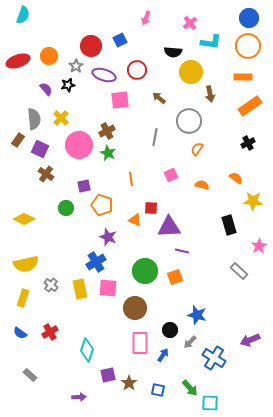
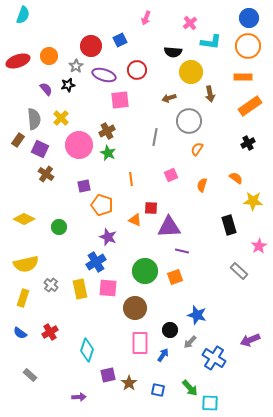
brown arrow at (159, 98): moved 10 px right; rotated 56 degrees counterclockwise
orange semicircle at (202, 185): rotated 88 degrees counterclockwise
green circle at (66, 208): moved 7 px left, 19 px down
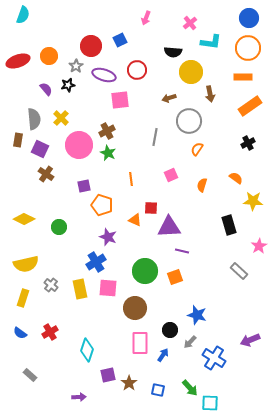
orange circle at (248, 46): moved 2 px down
brown rectangle at (18, 140): rotated 24 degrees counterclockwise
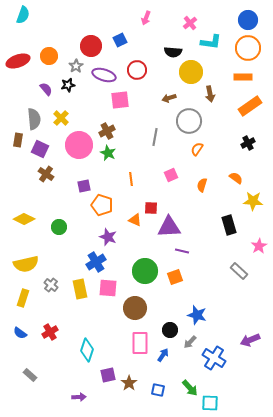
blue circle at (249, 18): moved 1 px left, 2 px down
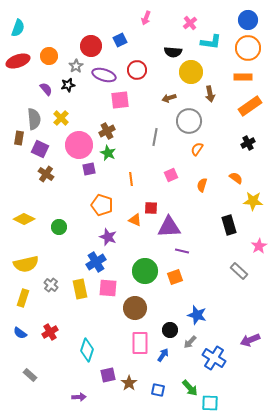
cyan semicircle at (23, 15): moved 5 px left, 13 px down
brown rectangle at (18, 140): moved 1 px right, 2 px up
purple square at (84, 186): moved 5 px right, 17 px up
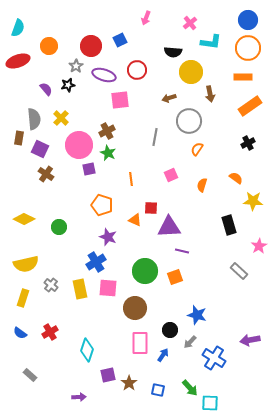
orange circle at (49, 56): moved 10 px up
purple arrow at (250, 340): rotated 12 degrees clockwise
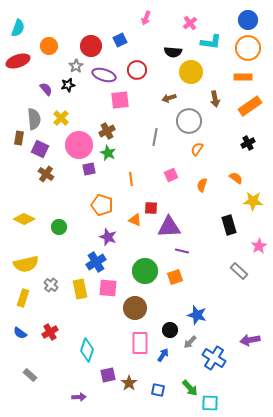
brown arrow at (210, 94): moved 5 px right, 5 px down
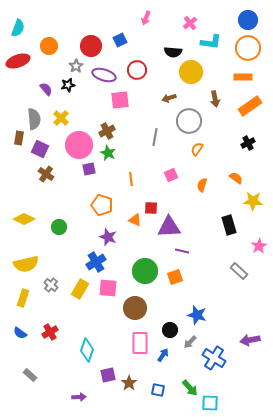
yellow rectangle at (80, 289): rotated 42 degrees clockwise
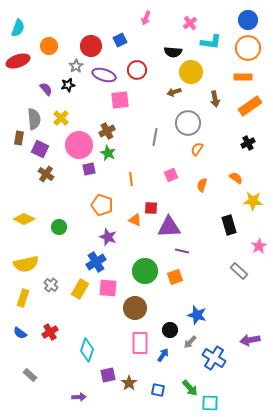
brown arrow at (169, 98): moved 5 px right, 6 px up
gray circle at (189, 121): moved 1 px left, 2 px down
